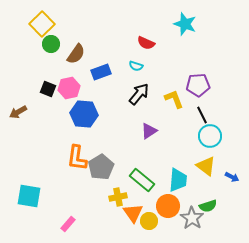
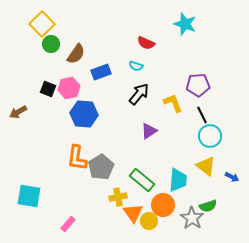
yellow L-shape: moved 1 px left, 4 px down
orange circle: moved 5 px left, 1 px up
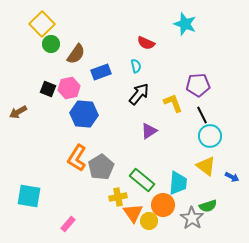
cyan semicircle: rotated 120 degrees counterclockwise
orange L-shape: rotated 24 degrees clockwise
cyan trapezoid: moved 3 px down
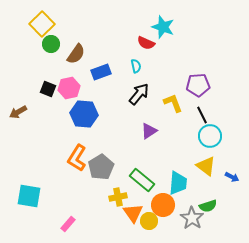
cyan star: moved 22 px left, 3 px down
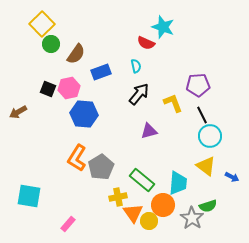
purple triangle: rotated 18 degrees clockwise
